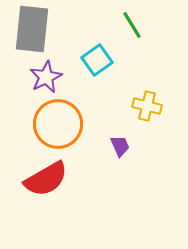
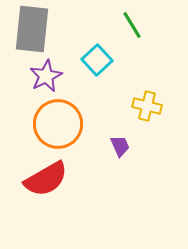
cyan square: rotated 8 degrees counterclockwise
purple star: moved 1 px up
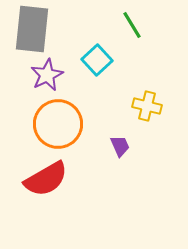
purple star: moved 1 px right, 1 px up
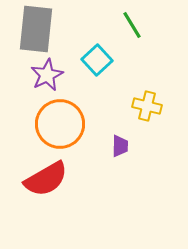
gray rectangle: moved 4 px right
orange circle: moved 2 px right
purple trapezoid: rotated 25 degrees clockwise
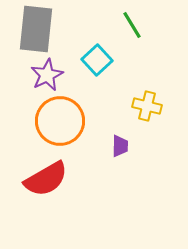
orange circle: moved 3 px up
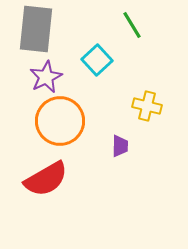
purple star: moved 1 px left, 2 px down
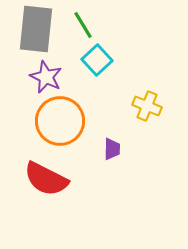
green line: moved 49 px left
purple star: rotated 20 degrees counterclockwise
yellow cross: rotated 8 degrees clockwise
purple trapezoid: moved 8 px left, 3 px down
red semicircle: rotated 57 degrees clockwise
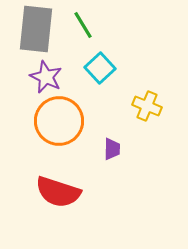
cyan square: moved 3 px right, 8 px down
orange circle: moved 1 px left
red semicircle: moved 12 px right, 13 px down; rotated 9 degrees counterclockwise
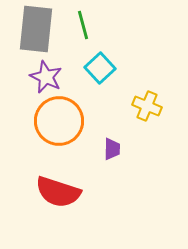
green line: rotated 16 degrees clockwise
